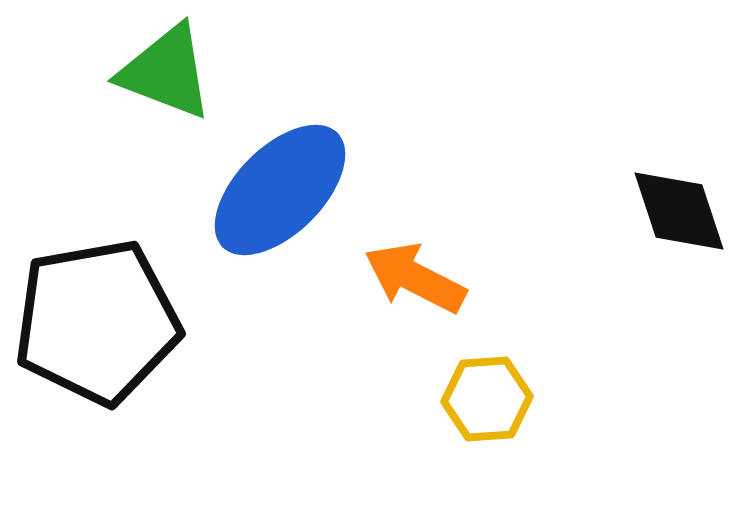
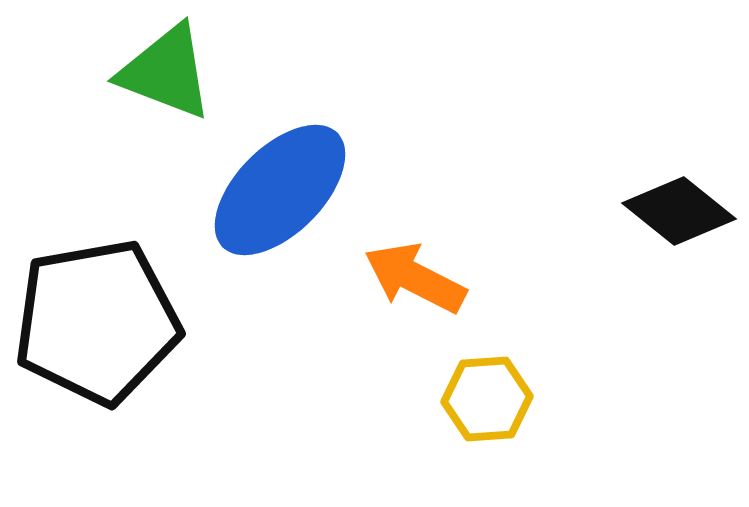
black diamond: rotated 33 degrees counterclockwise
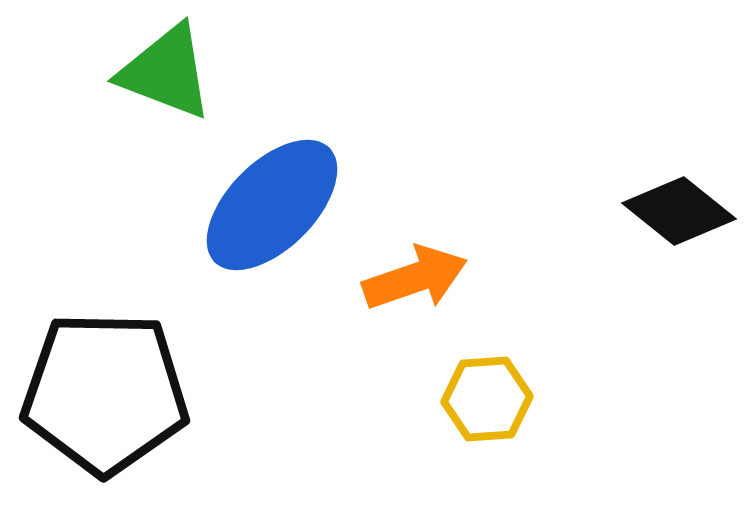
blue ellipse: moved 8 px left, 15 px down
orange arrow: rotated 134 degrees clockwise
black pentagon: moved 8 px right, 71 px down; rotated 11 degrees clockwise
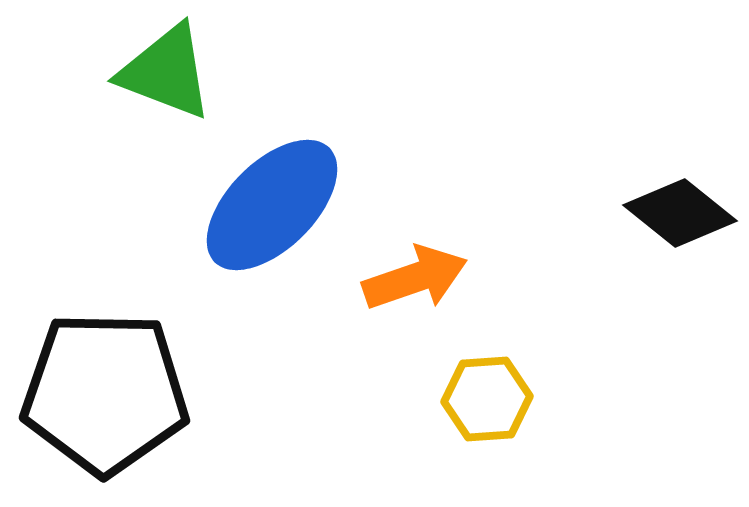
black diamond: moved 1 px right, 2 px down
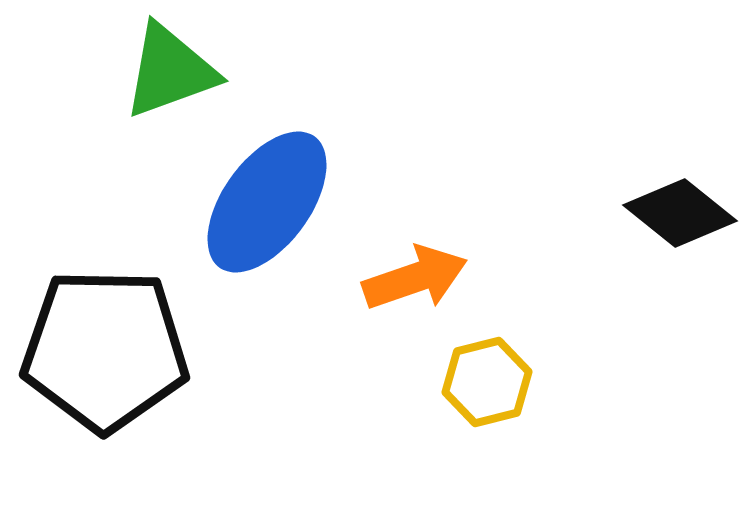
green triangle: moved 4 px right, 1 px up; rotated 41 degrees counterclockwise
blue ellipse: moved 5 px left, 3 px up; rotated 9 degrees counterclockwise
black pentagon: moved 43 px up
yellow hexagon: moved 17 px up; rotated 10 degrees counterclockwise
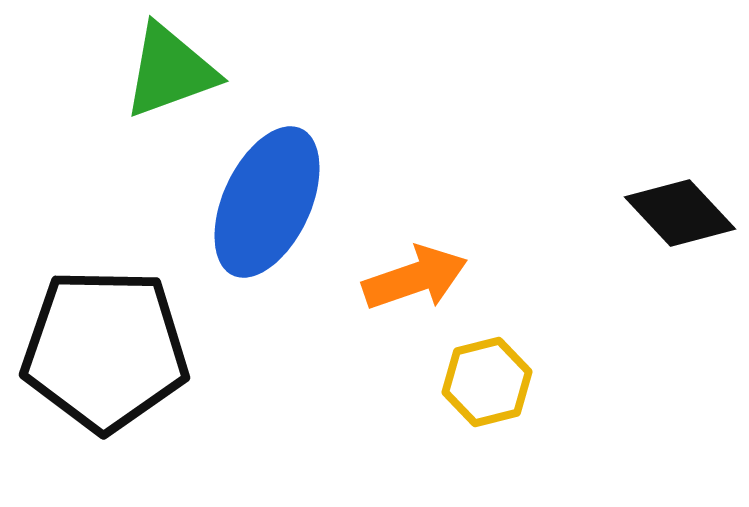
blue ellipse: rotated 11 degrees counterclockwise
black diamond: rotated 8 degrees clockwise
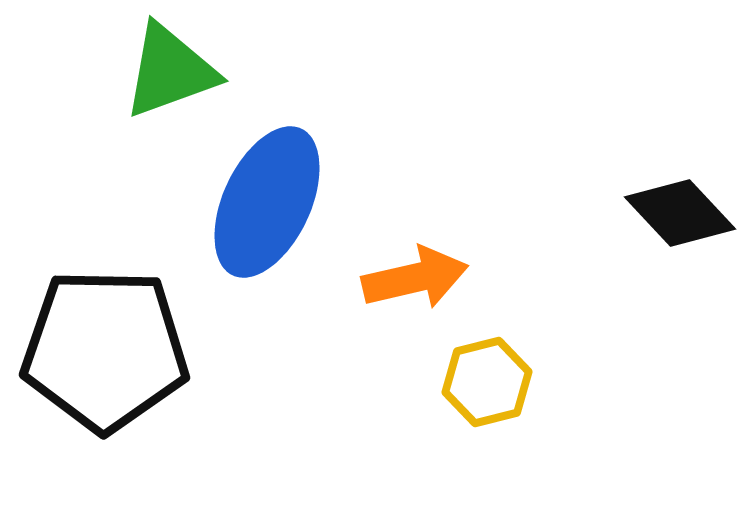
orange arrow: rotated 6 degrees clockwise
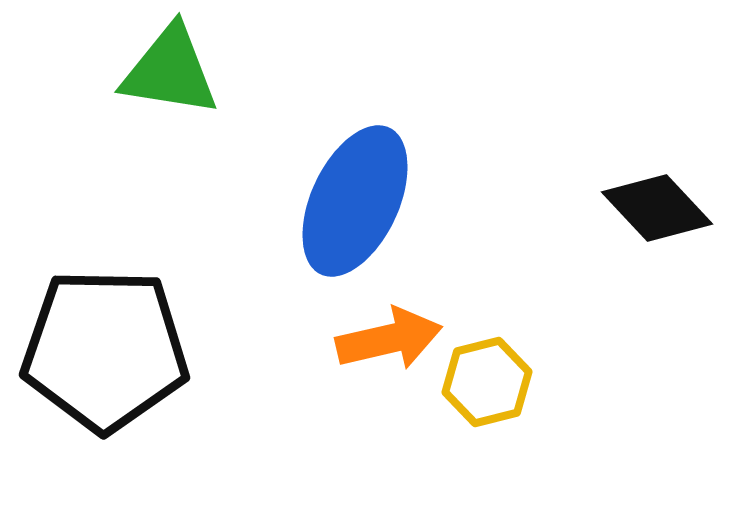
green triangle: rotated 29 degrees clockwise
blue ellipse: moved 88 px right, 1 px up
black diamond: moved 23 px left, 5 px up
orange arrow: moved 26 px left, 61 px down
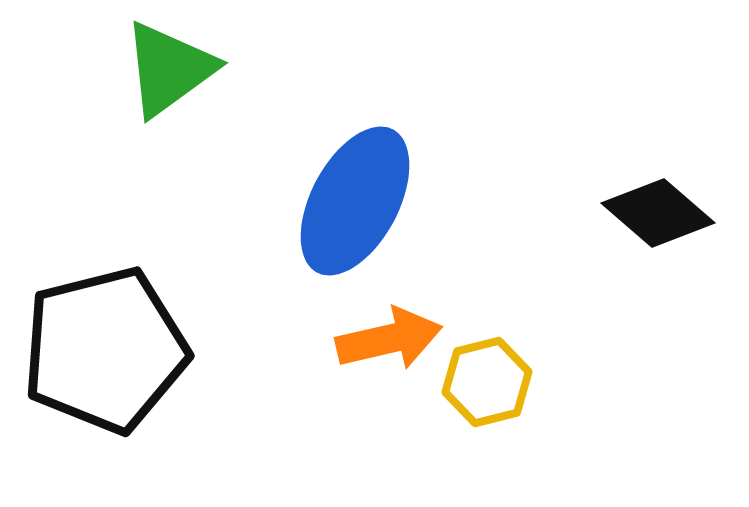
green triangle: moved 1 px left, 2 px up; rotated 45 degrees counterclockwise
blue ellipse: rotated 3 degrees clockwise
black diamond: moved 1 px right, 5 px down; rotated 6 degrees counterclockwise
black pentagon: rotated 15 degrees counterclockwise
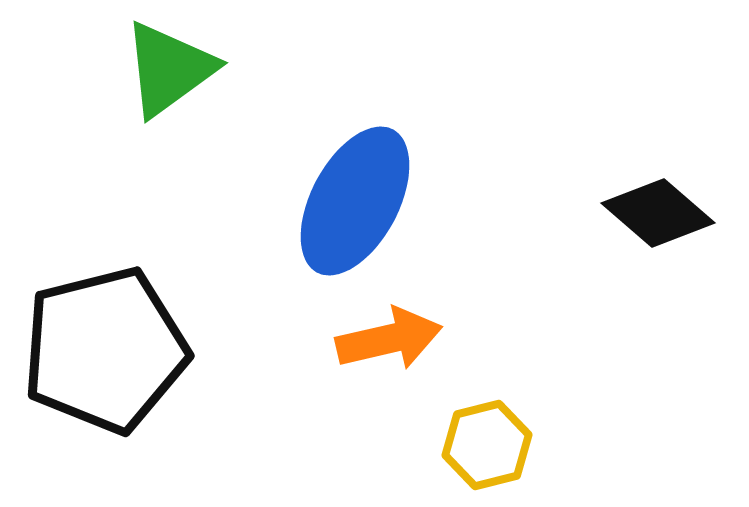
yellow hexagon: moved 63 px down
